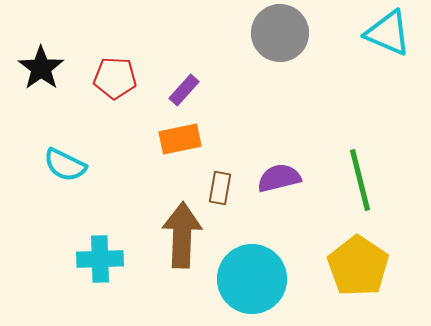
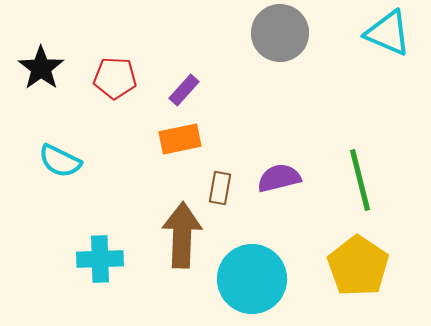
cyan semicircle: moved 5 px left, 4 px up
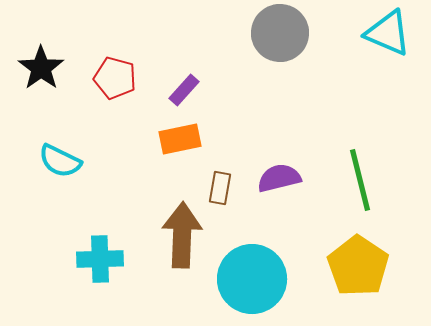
red pentagon: rotated 12 degrees clockwise
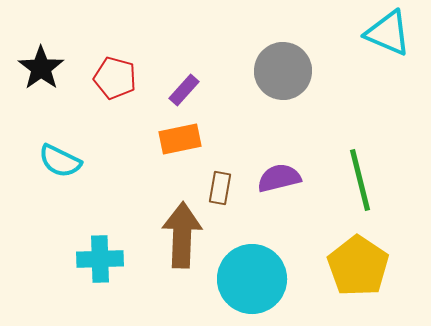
gray circle: moved 3 px right, 38 px down
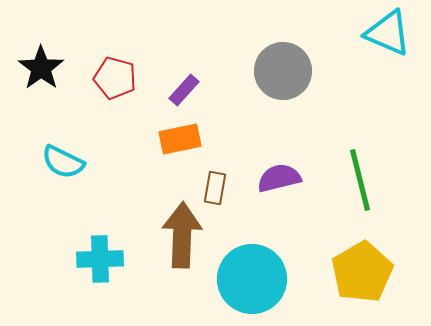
cyan semicircle: moved 3 px right, 1 px down
brown rectangle: moved 5 px left
yellow pentagon: moved 4 px right, 6 px down; rotated 8 degrees clockwise
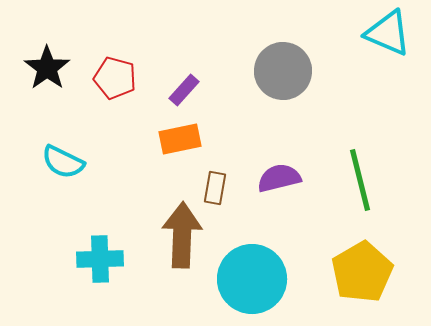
black star: moved 6 px right
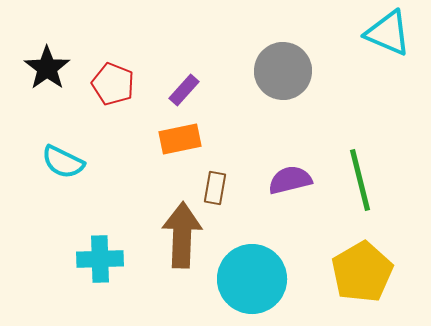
red pentagon: moved 2 px left, 6 px down; rotated 6 degrees clockwise
purple semicircle: moved 11 px right, 2 px down
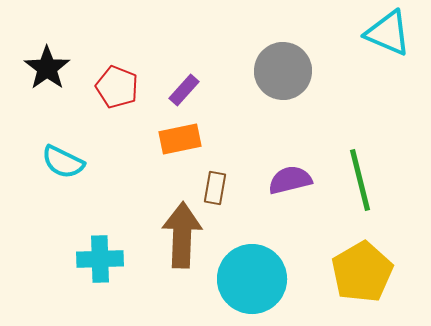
red pentagon: moved 4 px right, 3 px down
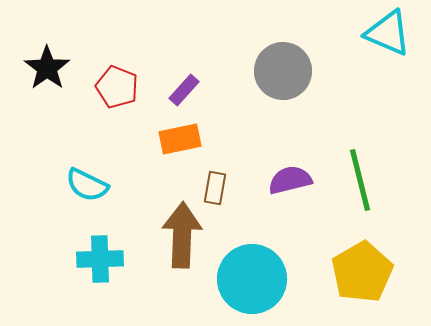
cyan semicircle: moved 24 px right, 23 px down
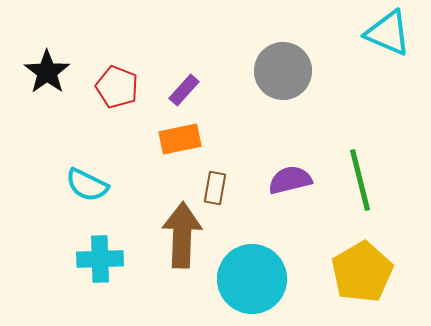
black star: moved 4 px down
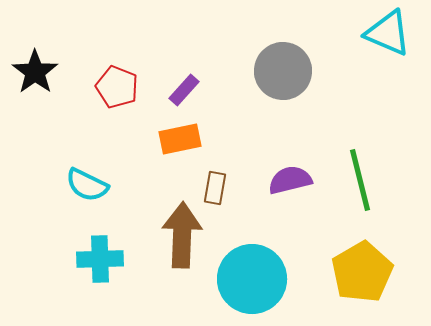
black star: moved 12 px left
